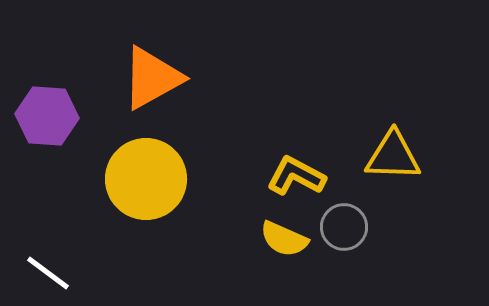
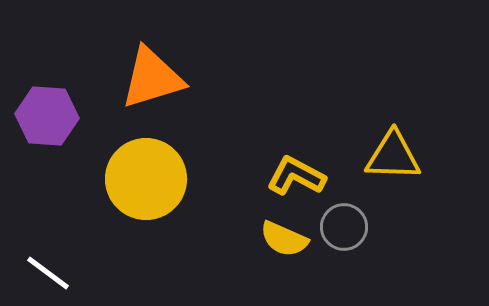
orange triangle: rotated 12 degrees clockwise
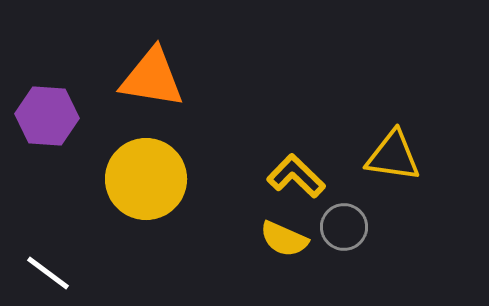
orange triangle: rotated 26 degrees clockwise
yellow triangle: rotated 6 degrees clockwise
yellow L-shape: rotated 16 degrees clockwise
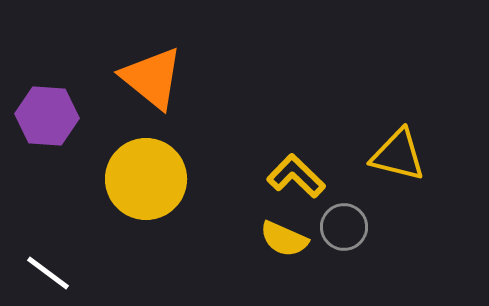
orange triangle: rotated 30 degrees clockwise
yellow triangle: moved 5 px right, 1 px up; rotated 6 degrees clockwise
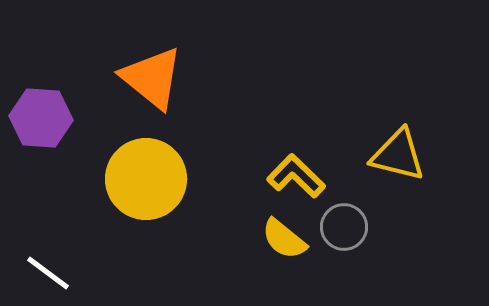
purple hexagon: moved 6 px left, 2 px down
yellow semicircle: rotated 15 degrees clockwise
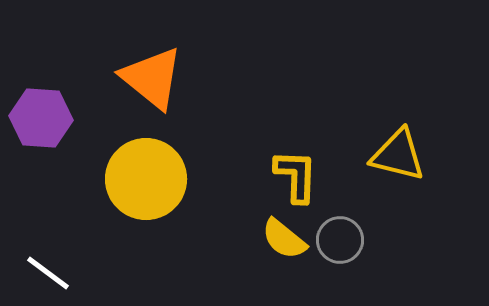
yellow L-shape: rotated 48 degrees clockwise
gray circle: moved 4 px left, 13 px down
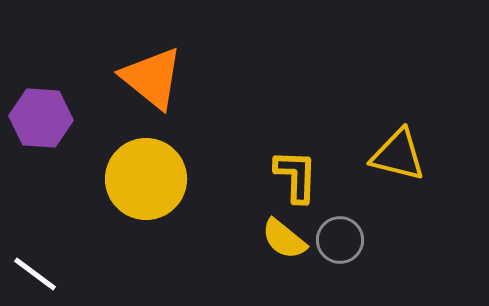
white line: moved 13 px left, 1 px down
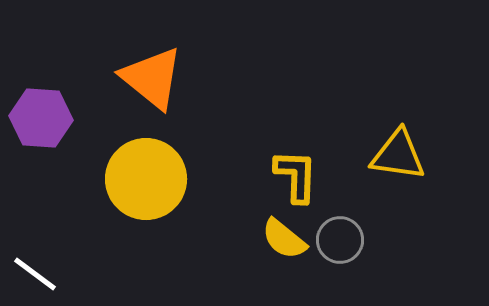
yellow triangle: rotated 6 degrees counterclockwise
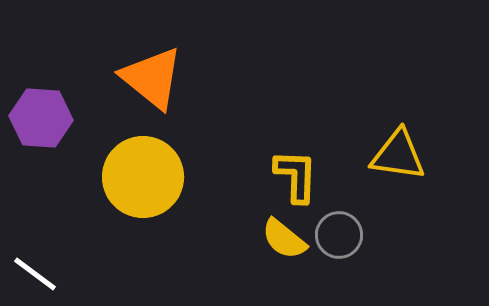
yellow circle: moved 3 px left, 2 px up
gray circle: moved 1 px left, 5 px up
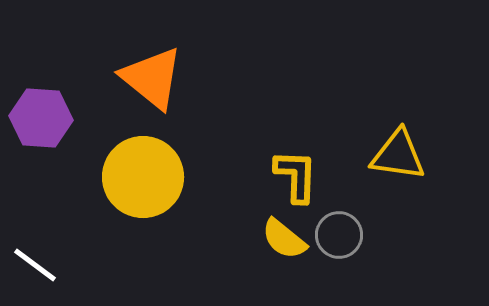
white line: moved 9 px up
